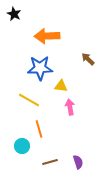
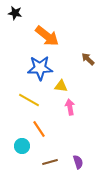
black star: moved 1 px right, 1 px up; rotated 16 degrees counterclockwise
orange arrow: rotated 140 degrees counterclockwise
orange line: rotated 18 degrees counterclockwise
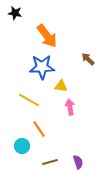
orange arrow: rotated 15 degrees clockwise
blue star: moved 2 px right, 1 px up
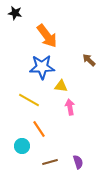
brown arrow: moved 1 px right, 1 px down
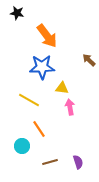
black star: moved 2 px right
yellow triangle: moved 1 px right, 2 px down
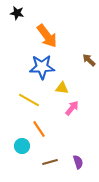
pink arrow: moved 2 px right, 1 px down; rotated 49 degrees clockwise
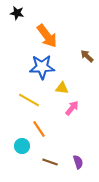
brown arrow: moved 2 px left, 4 px up
brown line: rotated 35 degrees clockwise
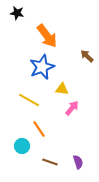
blue star: rotated 20 degrees counterclockwise
yellow triangle: moved 1 px down
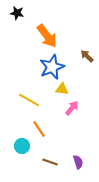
blue star: moved 10 px right
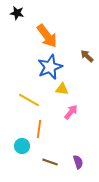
blue star: moved 2 px left
pink arrow: moved 1 px left, 4 px down
orange line: rotated 42 degrees clockwise
